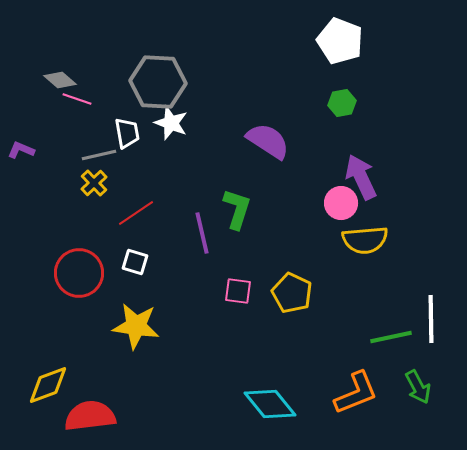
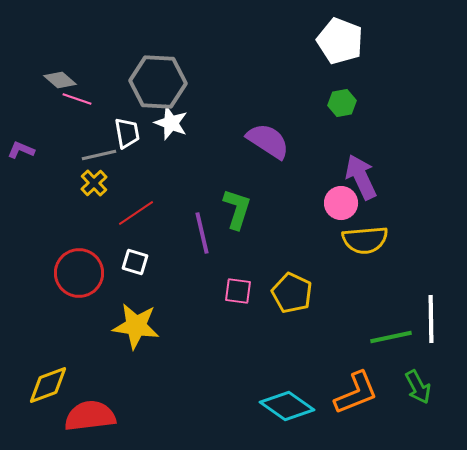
cyan diamond: moved 17 px right, 2 px down; rotated 16 degrees counterclockwise
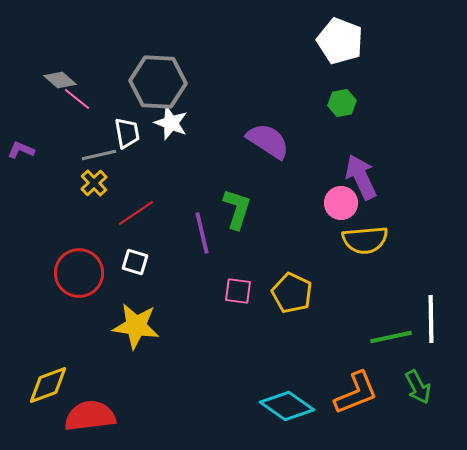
pink line: rotated 20 degrees clockwise
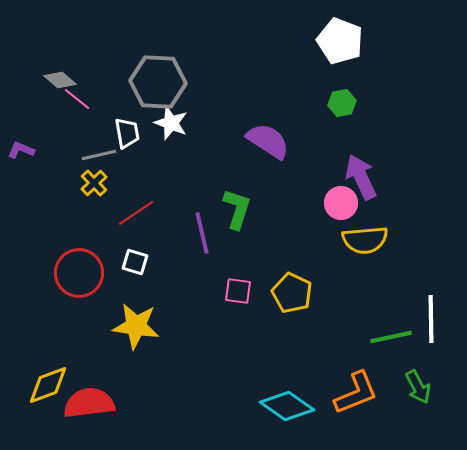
red semicircle: moved 1 px left, 13 px up
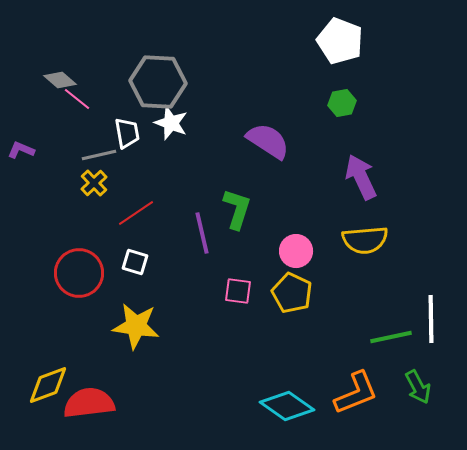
pink circle: moved 45 px left, 48 px down
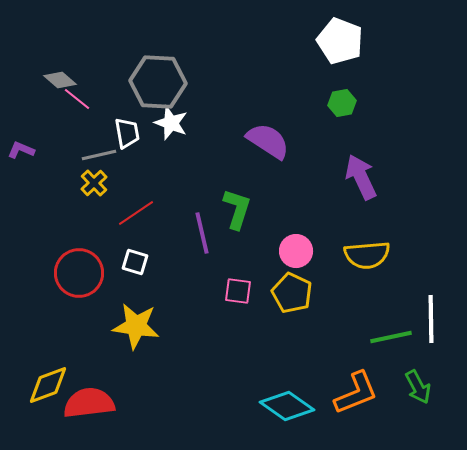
yellow semicircle: moved 2 px right, 15 px down
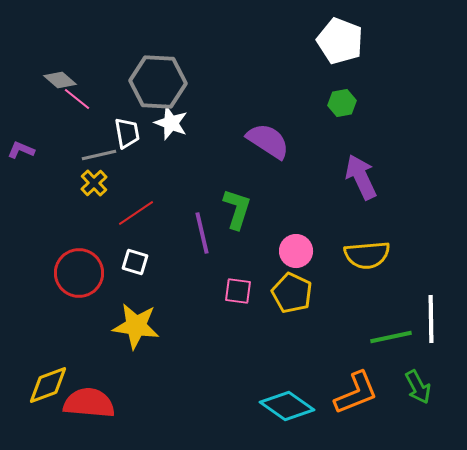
red semicircle: rotated 12 degrees clockwise
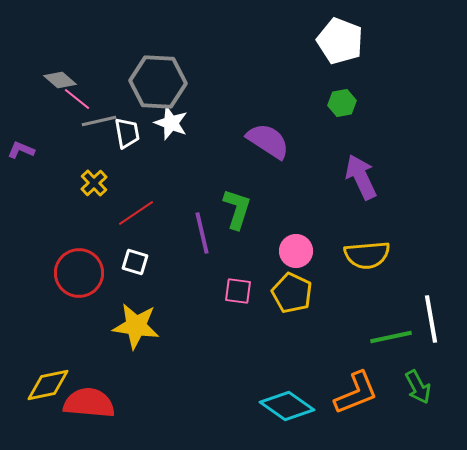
gray line: moved 34 px up
white line: rotated 9 degrees counterclockwise
yellow diamond: rotated 9 degrees clockwise
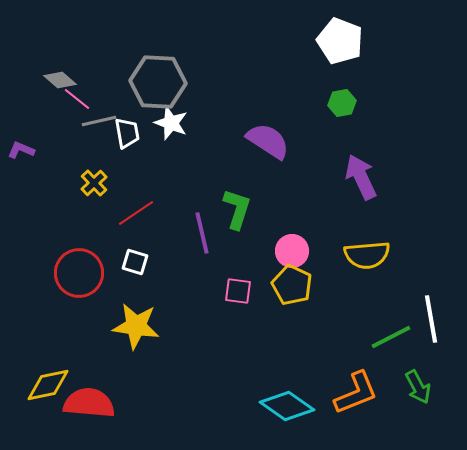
pink circle: moved 4 px left
yellow pentagon: moved 8 px up
green line: rotated 15 degrees counterclockwise
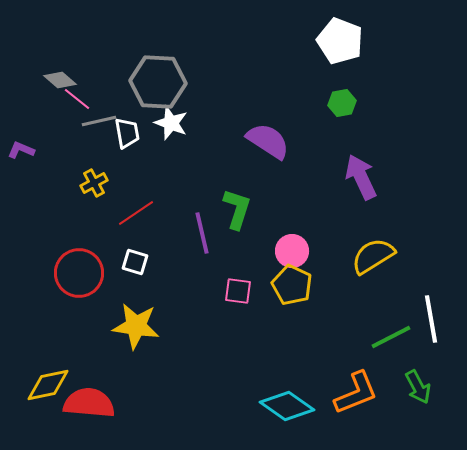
yellow cross: rotated 16 degrees clockwise
yellow semicircle: moved 6 px right, 1 px down; rotated 153 degrees clockwise
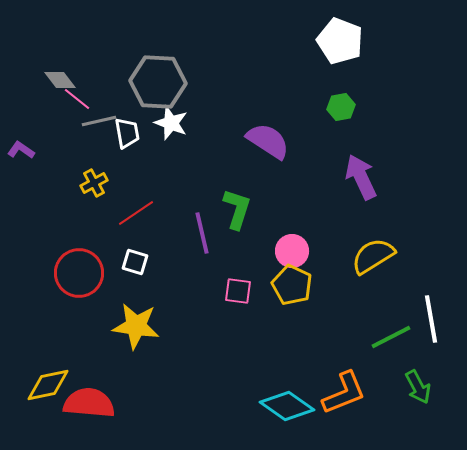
gray diamond: rotated 12 degrees clockwise
green hexagon: moved 1 px left, 4 px down
purple L-shape: rotated 12 degrees clockwise
orange L-shape: moved 12 px left
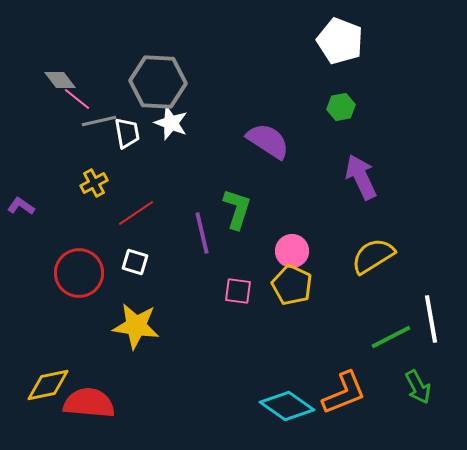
purple L-shape: moved 56 px down
